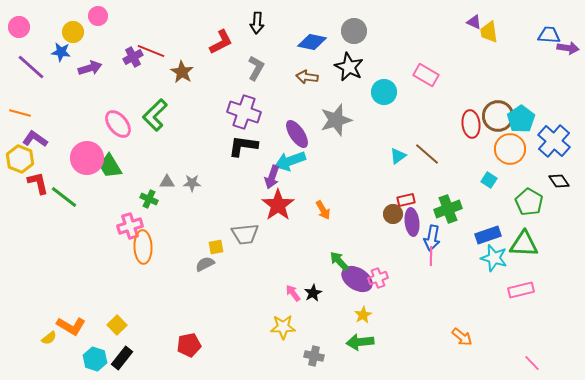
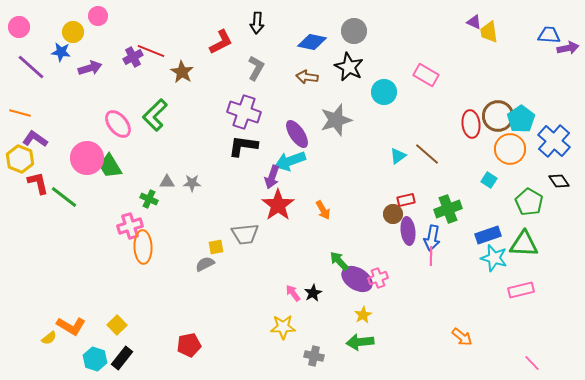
purple arrow at (568, 48): rotated 20 degrees counterclockwise
purple ellipse at (412, 222): moved 4 px left, 9 px down
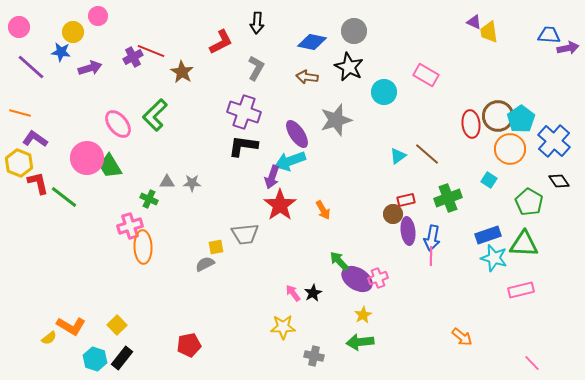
yellow hexagon at (20, 159): moved 1 px left, 4 px down
red star at (278, 205): moved 2 px right
green cross at (448, 209): moved 11 px up
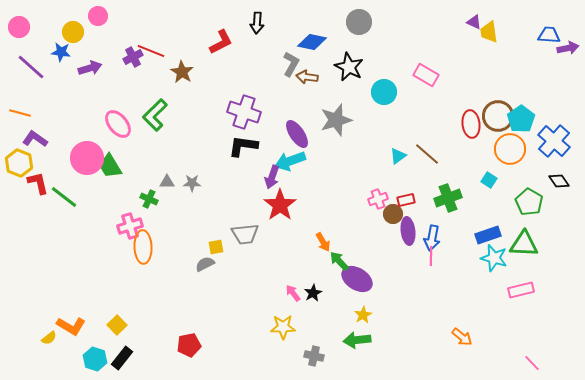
gray circle at (354, 31): moved 5 px right, 9 px up
gray L-shape at (256, 68): moved 35 px right, 4 px up
orange arrow at (323, 210): moved 32 px down
pink cross at (378, 278): moved 79 px up
green arrow at (360, 342): moved 3 px left, 2 px up
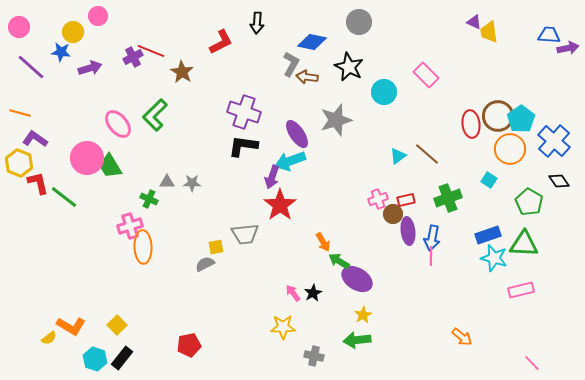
pink rectangle at (426, 75): rotated 15 degrees clockwise
green arrow at (339, 261): rotated 15 degrees counterclockwise
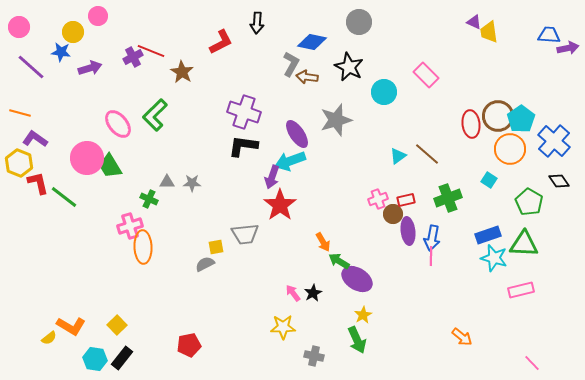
green arrow at (357, 340): rotated 108 degrees counterclockwise
cyan hexagon at (95, 359): rotated 10 degrees counterclockwise
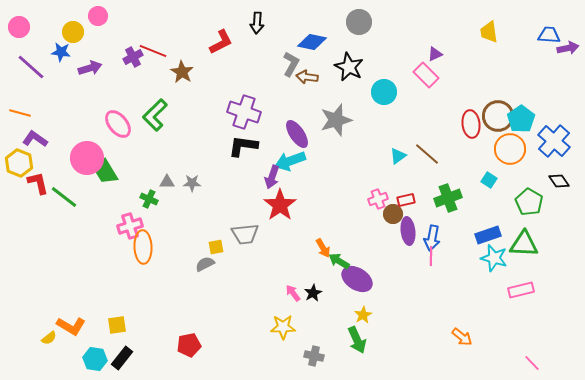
purple triangle at (474, 22): moved 39 px left, 32 px down; rotated 49 degrees counterclockwise
red line at (151, 51): moved 2 px right
green trapezoid at (110, 166): moved 4 px left, 6 px down
orange arrow at (323, 242): moved 6 px down
yellow square at (117, 325): rotated 36 degrees clockwise
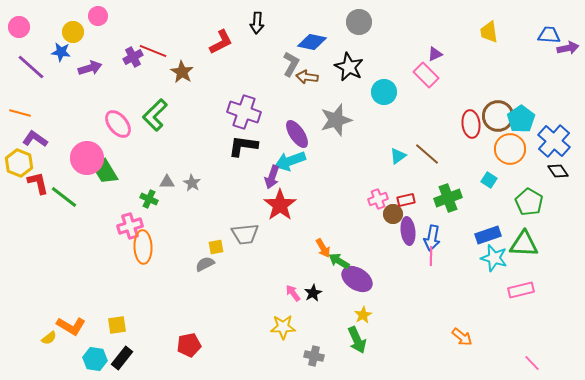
black diamond at (559, 181): moved 1 px left, 10 px up
gray star at (192, 183): rotated 30 degrees clockwise
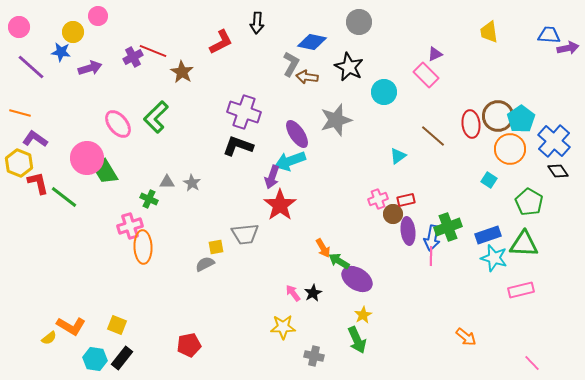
green L-shape at (155, 115): moved 1 px right, 2 px down
black L-shape at (243, 146): moved 5 px left; rotated 12 degrees clockwise
brown line at (427, 154): moved 6 px right, 18 px up
green cross at (448, 198): moved 29 px down
yellow square at (117, 325): rotated 30 degrees clockwise
orange arrow at (462, 337): moved 4 px right
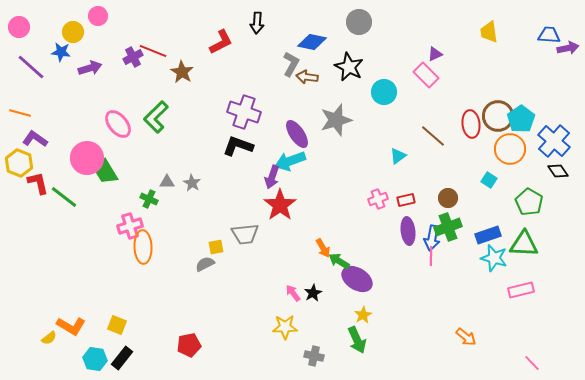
brown circle at (393, 214): moved 55 px right, 16 px up
yellow star at (283, 327): moved 2 px right
